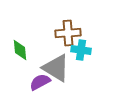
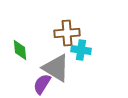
brown cross: moved 1 px left
purple semicircle: moved 2 px right, 2 px down; rotated 30 degrees counterclockwise
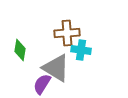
green diamond: rotated 15 degrees clockwise
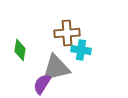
gray triangle: rotated 44 degrees counterclockwise
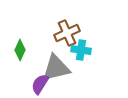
brown cross: rotated 20 degrees counterclockwise
green diamond: rotated 15 degrees clockwise
purple semicircle: moved 2 px left
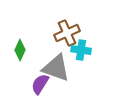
gray triangle: rotated 32 degrees clockwise
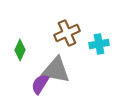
cyan cross: moved 18 px right, 6 px up; rotated 18 degrees counterclockwise
gray triangle: moved 2 px down; rotated 8 degrees counterclockwise
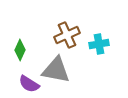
brown cross: moved 2 px down
purple semicircle: moved 11 px left; rotated 90 degrees counterclockwise
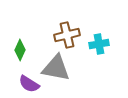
brown cross: rotated 10 degrees clockwise
gray triangle: moved 2 px up
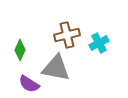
cyan cross: moved 1 px up; rotated 18 degrees counterclockwise
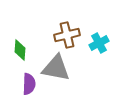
green diamond: rotated 20 degrees counterclockwise
purple semicircle: rotated 120 degrees counterclockwise
